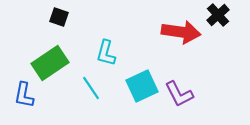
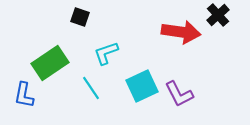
black square: moved 21 px right
cyan L-shape: rotated 56 degrees clockwise
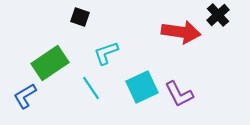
cyan square: moved 1 px down
blue L-shape: moved 1 px right, 1 px down; rotated 48 degrees clockwise
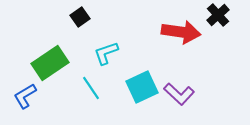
black square: rotated 36 degrees clockwise
purple L-shape: rotated 20 degrees counterclockwise
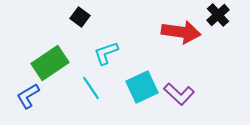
black square: rotated 18 degrees counterclockwise
blue L-shape: moved 3 px right
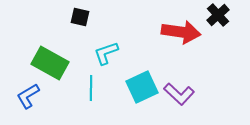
black square: rotated 24 degrees counterclockwise
green rectangle: rotated 63 degrees clockwise
cyan line: rotated 35 degrees clockwise
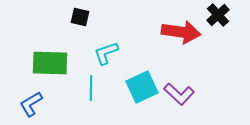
green rectangle: rotated 27 degrees counterclockwise
blue L-shape: moved 3 px right, 8 px down
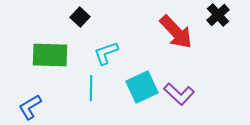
black square: rotated 30 degrees clockwise
red arrow: moved 5 px left; rotated 39 degrees clockwise
green rectangle: moved 8 px up
blue L-shape: moved 1 px left, 3 px down
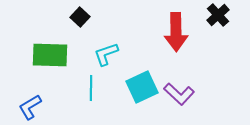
red arrow: rotated 42 degrees clockwise
cyan L-shape: moved 1 px down
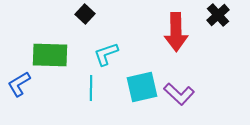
black square: moved 5 px right, 3 px up
cyan square: rotated 12 degrees clockwise
blue L-shape: moved 11 px left, 23 px up
